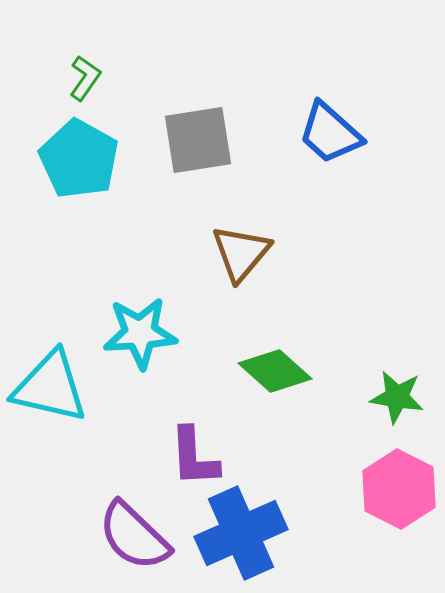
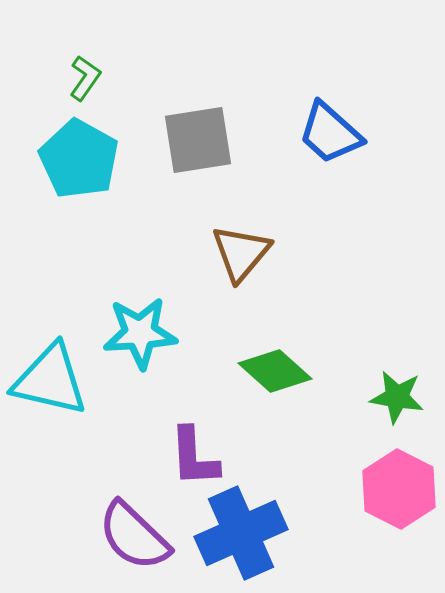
cyan triangle: moved 7 px up
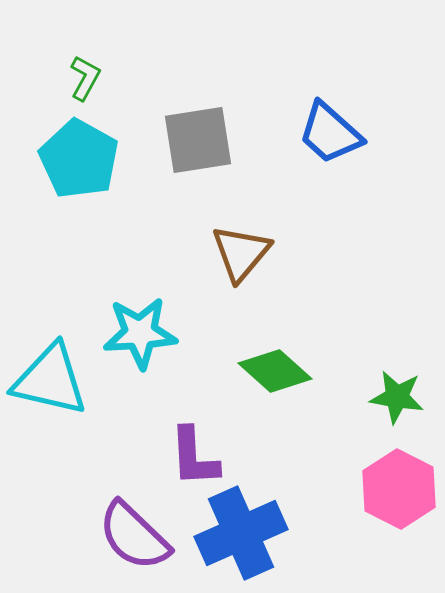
green L-shape: rotated 6 degrees counterclockwise
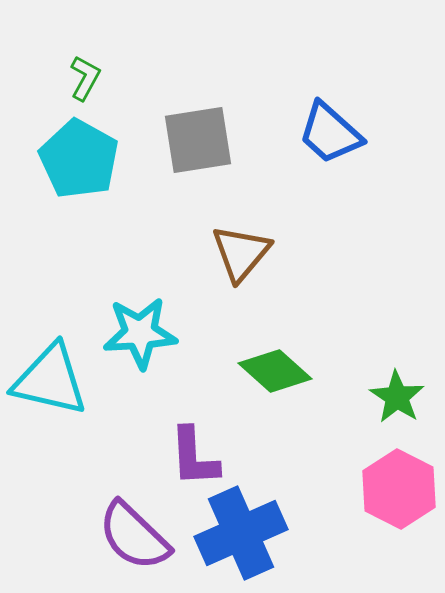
green star: rotated 24 degrees clockwise
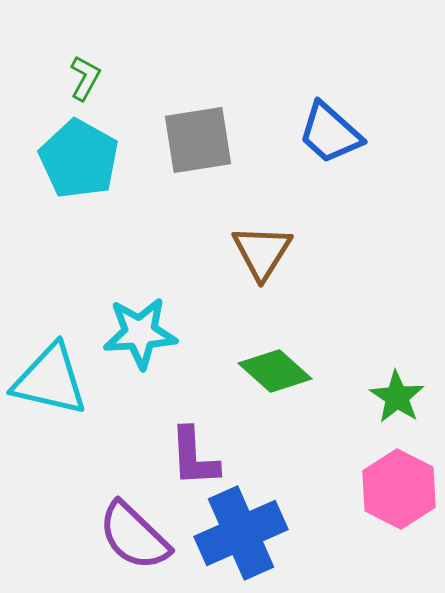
brown triangle: moved 21 px right, 1 px up; rotated 8 degrees counterclockwise
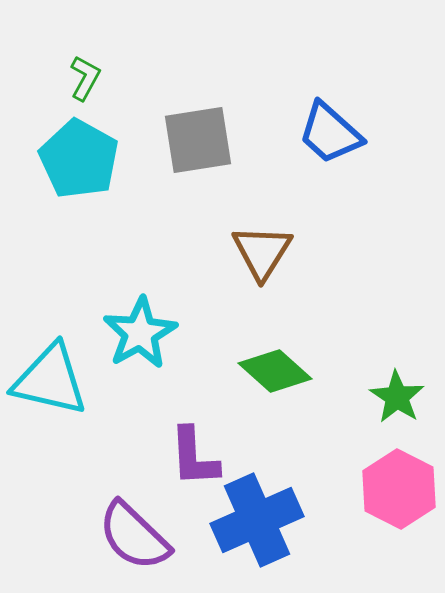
cyan star: rotated 26 degrees counterclockwise
blue cross: moved 16 px right, 13 px up
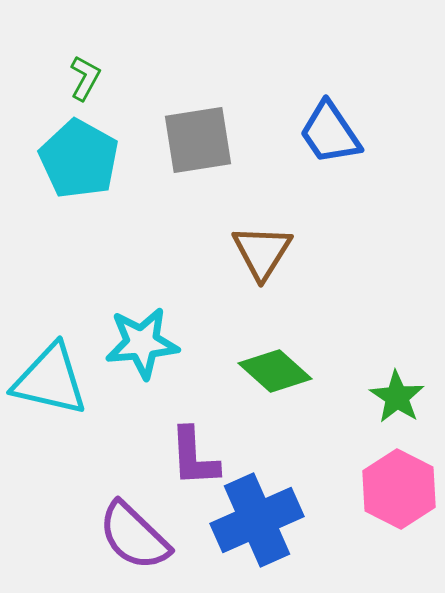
blue trapezoid: rotated 14 degrees clockwise
cyan star: moved 2 px right, 10 px down; rotated 24 degrees clockwise
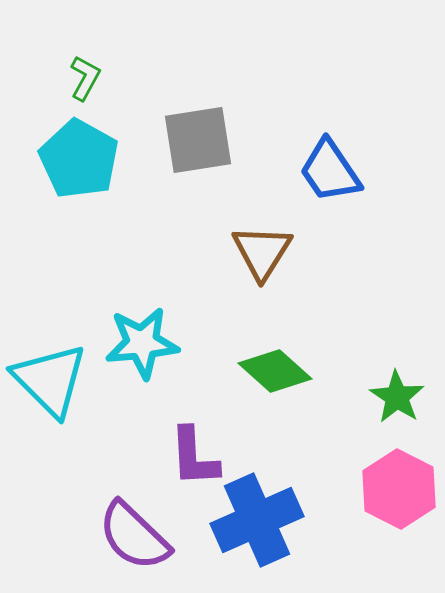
blue trapezoid: moved 38 px down
cyan triangle: rotated 32 degrees clockwise
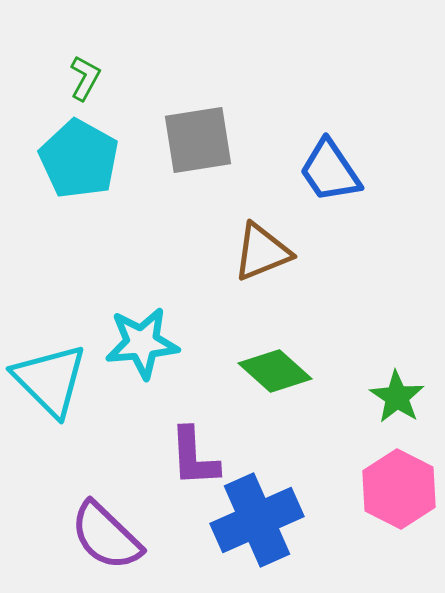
brown triangle: rotated 36 degrees clockwise
purple semicircle: moved 28 px left
